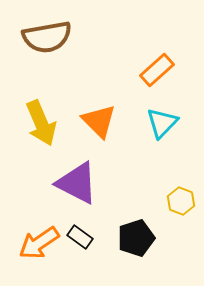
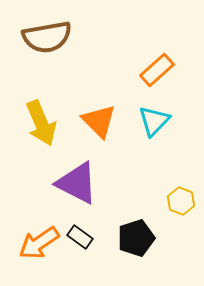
cyan triangle: moved 8 px left, 2 px up
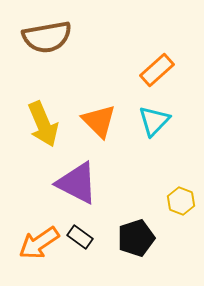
yellow arrow: moved 2 px right, 1 px down
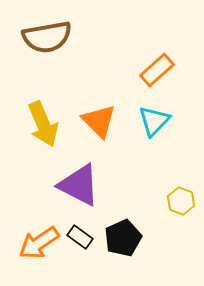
purple triangle: moved 2 px right, 2 px down
black pentagon: moved 13 px left; rotated 6 degrees counterclockwise
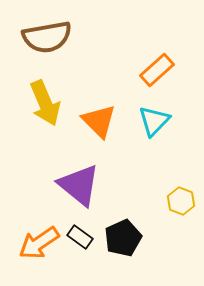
yellow arrow: moved 2 px right, 21 px up
purple triangle: rotated 12 degrees clockwise
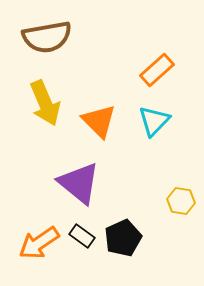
purple triangle: moved 2 px up
yellow hexagon: rotated 12 degrees counterclockwise
black rectangle: moved 2 px right, 1 px up
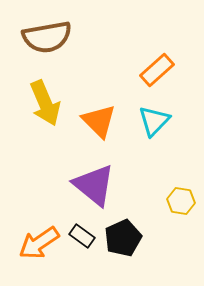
purple triangle: moved 15 px right, 2 px down
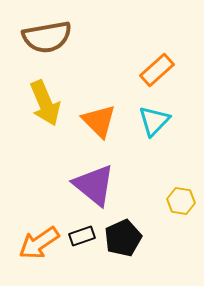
black rectangle: rotated 55 degrees counterclockwise
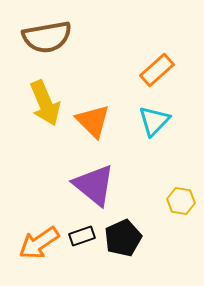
orange triangle: moved 6 px left
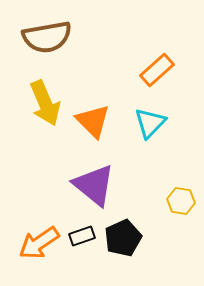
cyan triangle: moved 4 px left, 2 px down
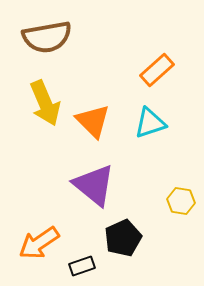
cyan triangle: rotated 28 degrees clockwise
black rectangle: moved 30 px down
